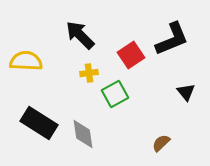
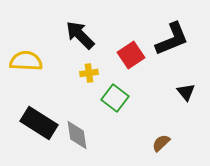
green square: moved 4 px down; rotated 24 degrees counterclockwise
gray diamond: moved 6 px left, 1 px down
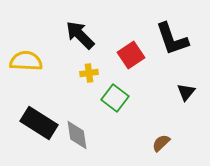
black L-shape: rotated 93 degrees clockwise
black triangle: rotated 18 degrees clockwise
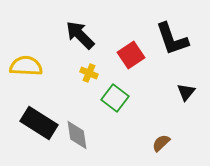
yellow semicircle: moved 5 px down
yellow cross: rotated 30 degrees clockwise
